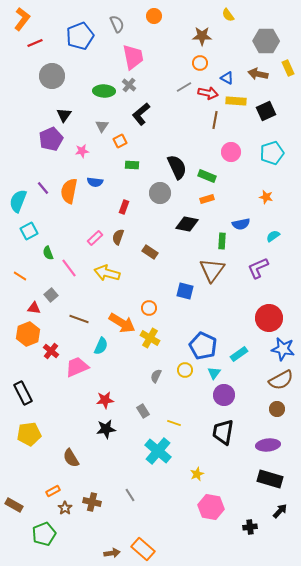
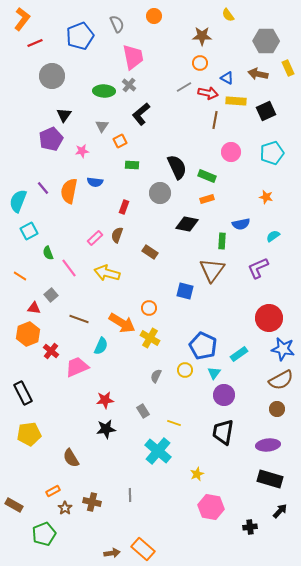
brown semicircle at (118, 237): moved 1 px left, 2 px up
gray line at (130, 495): rotated 32 degrees clockwise
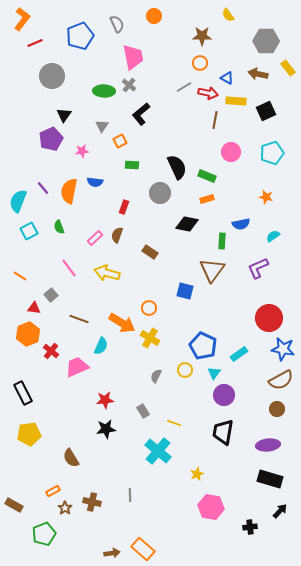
yellow rectangle at (288, 68): rotated 14 degrees counterclockwise
green semicircle at (48, 253): moved 11 px right, 26 px up
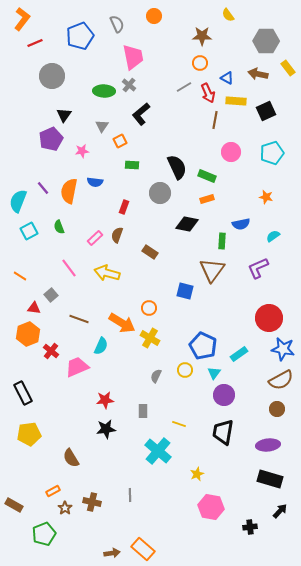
red arrow at (208, 93): rotated 54 degrees clockwise
gray rectangle at (143, 411): rotated 32 degrees clockwise
yellow line at (174, 423): moved 5 px right, 1 px down
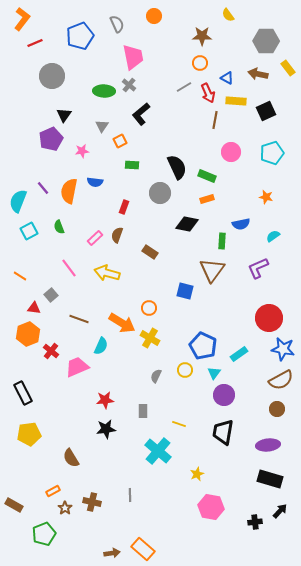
black cross at (250, 527): moved 5 px right, 5 px up
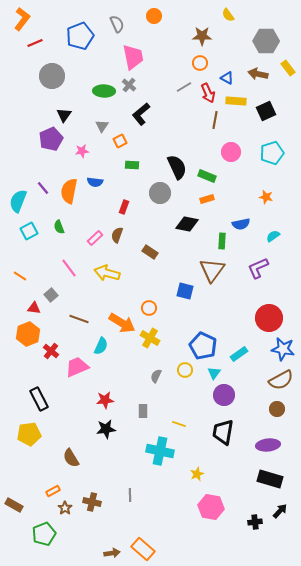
black rectangle at (23, 393): moved 16 px right, 6 px down
cyan cross at (158, 451): moved 2 px right; rotated 28 degrees counterclockwise
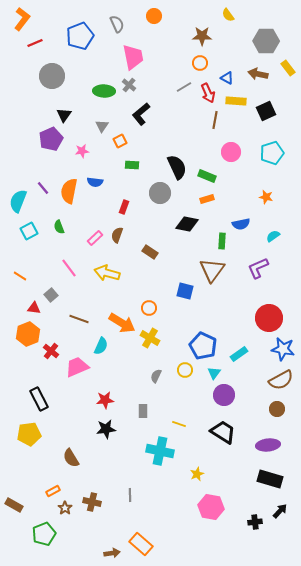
black trapezoid at (223, 432): rotated 112 degrees clockwise
orange rectangle at (143, 549): moved 2 px left, 5 px up
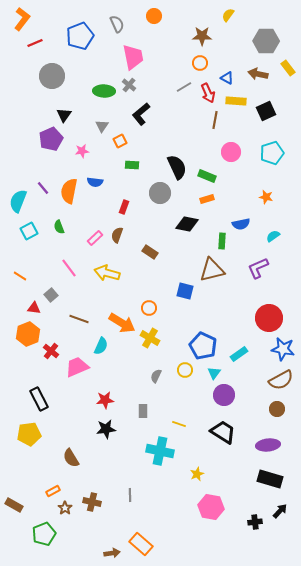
yellow semicircle at (228, 15): rotated 72 degrees clockwise
brown triangle at (212, 270): rotated 40 degrees clockwise
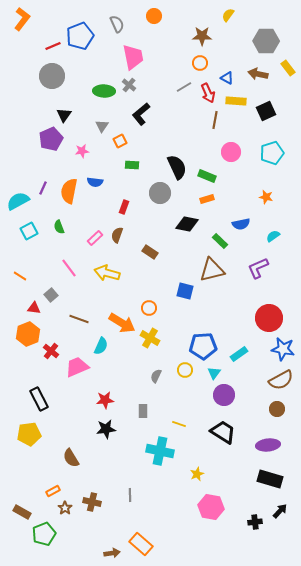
red line at (35, 43): moved 18 px right, 3 px down
purple line at (43, 188): rotated 64 degrees clockwise
cyan semicircle at (18, 201): rotated 40 degrees clockwise
green rectangle at (222, 241): moved 2 px left; rotated 49 degrees counterclockwise
blue pentagon at (203, 346): rotated 28 degrees counterclockwise
brown rectangle at (14, 505): moved 8 px right, 7 px down
